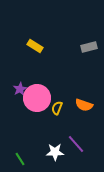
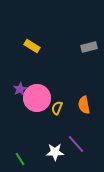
yellow rectangle: moved 3 px left
orange semicircle: rotated 60 degrees clockwise
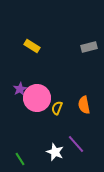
white star: rotated 24 degrees clockwise
